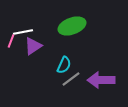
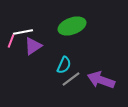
purple arrow: rotated 20 degrees clockwise
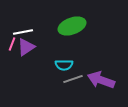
pink line: moved 1 px right, 3 px down
purple triangle: moved 7 px left, 1 px down
cyan semicircle: rotated 66 degrees clockwise
gray line: moved 2 px right; rotated 18 degrees clockwise
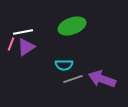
pink line: moved 1 px left
purple arrow: moved 1 px right, 1 px up
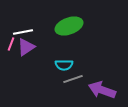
green ellipse: moved 3 px left
purple arrow: moved 11 px down
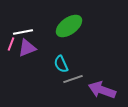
green ellipse: rotated 16 degrees counterclockwise
purple triangle: moved 1 px right, 1 px down; rotated 12 degrees clockwise
cyan semicircle: moved 3 px left, 1 px up; rotated 66 degrees clockwise
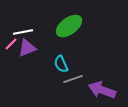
pink line: rotated 24 degrees clockwise
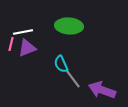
green ellipse: rotated 40 degrees clockwise
pink line: rotated 32 degrees counterclockwise
gray line: rotated 72 degrees clockwise
